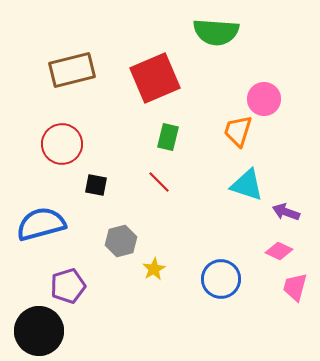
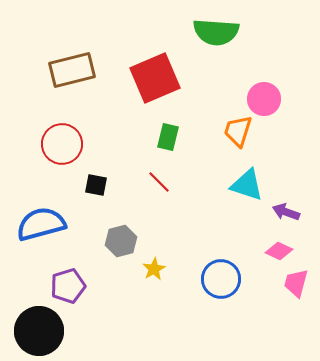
pink trapezoid: moved 1 px right, 4 px up
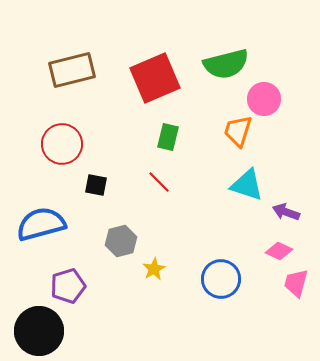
green semicircle: moved 10 px right, 32 px down; rotated 18 degrees counterclockwise
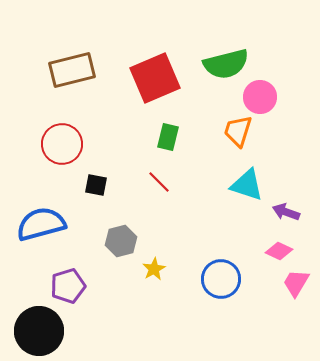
pink circle: moved 4 px left, 2 px up
pink trapezoid: rotated 16 degrees clockwise
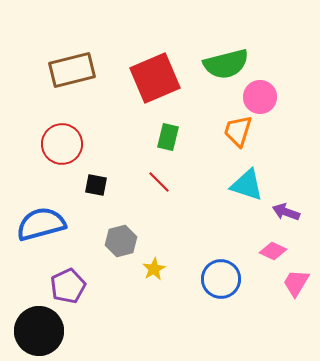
pink diamond: moved 6 px left
purple pentagon: rotated 8 degrees counterclockwise
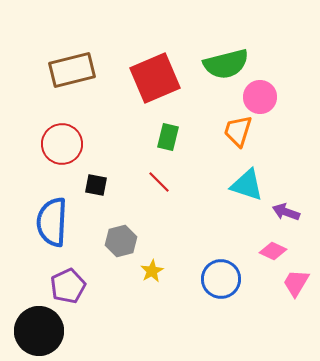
blue semicircle: moved 11 px right, 2 px up; rotated 72 degrees counterclockwise
yellow star: moved 2 px left, 2 px down
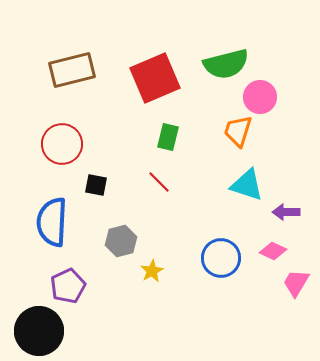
purple arrow: rotated 20 degrees counterclockwise
blue circle: moved 21 px up
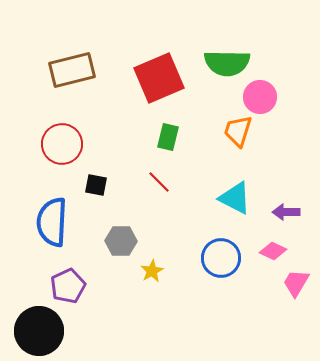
green semicircle: moved 1 px right, 1 px up; rotated 15 degrees clockwise
red square: moved 4 px right
cyan triangle: moved 12 px left, 13 px down; rotated 9 degrees clockwise
gray hexagon: rotated 16 degrees clockwise
